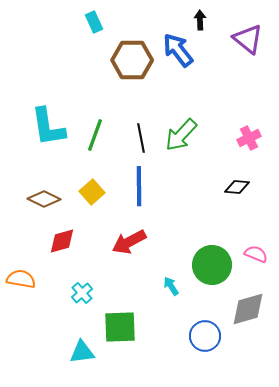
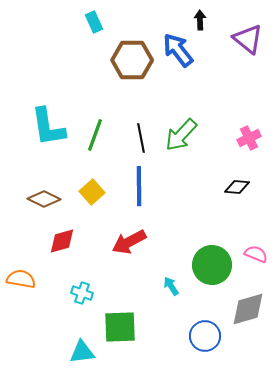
cyan cross: rotated 30 degrees counterclockwise
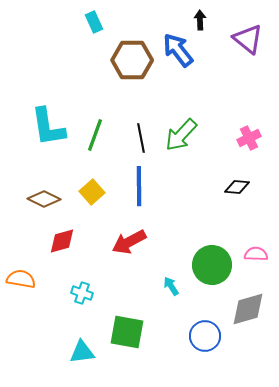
pink semicircle: rotated 20 degrees counterclockwise
green square: moved 7 px right, 5 px down; rotated 12 degrees clockwise
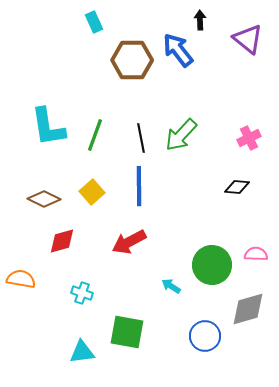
cyan arrow: rotated 24 degrees counterclockwise
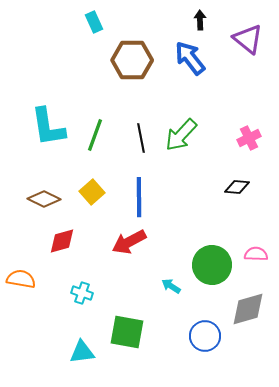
blue arrow: moved 12 px right, 8 px down
blue line: moved 11 px down
